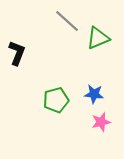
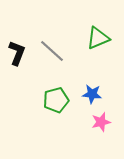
gray line: moved 15 px left, 30 px down
blue star: moved 2 px left
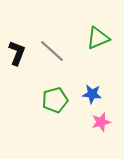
green pentagon: moved 1 px left
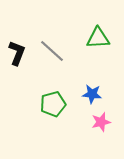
green triangle: rotated 20 degrees clockwise
green pentagon: moved 2 px left, 4 px down
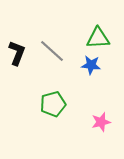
blue star: moved 1 px left, 29 px up
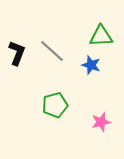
green triangle: moved 3 px right, 2 px up
blue star: rotated 12 degrees clockwise
green pentagon: moved 2 px right, 1 px down
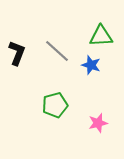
gray line: moved 5 px right
pink star: moved 3 px left, 1 px down
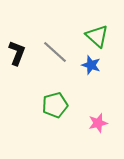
green triangle: moved 4 px left; rotated 45 degrees clockwise
gray line: moved 2 px left, 1 px down
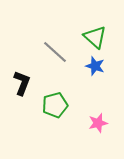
green triangle: moved 2 px left, 1 px down
black L-shape: moved 5 px right, 30 px down
blue star: moved 4 px right, 1 px down
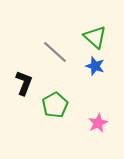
black L-shape: moved 2 px right
green pentagon: rotated 15 degrees counterclockwise
pink star: rotated 12 degrees counterclockwise
